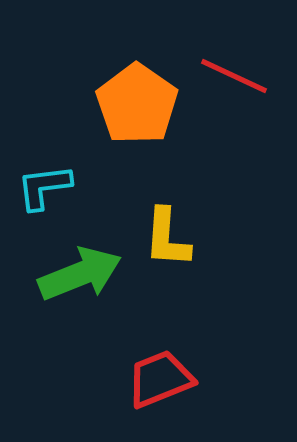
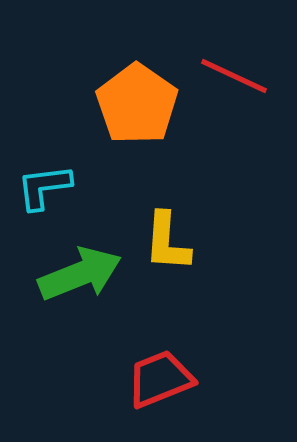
yellow L-shape: moved 4 px down
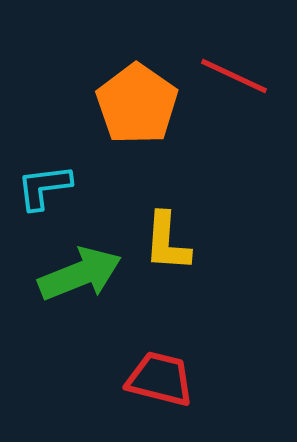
red trapezoid: rotated 36 degrees clockwise
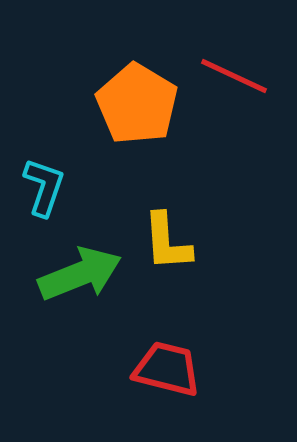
orange pentagon: rotated 4 degrees counterclockwise
cyan L-shape: rotated 116 degrees clockwise
yellow L-shape: rotated 8 degrees counterclockwise
red trapezoid: moved 7 px right, 10 px up
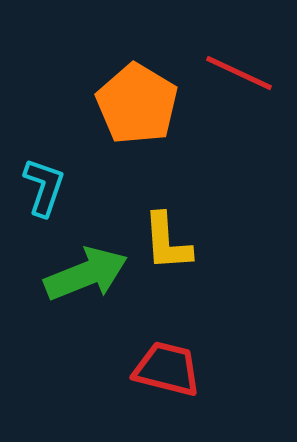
red line: moved 5 px right, 3 px up
green arrow: moved 6 px right
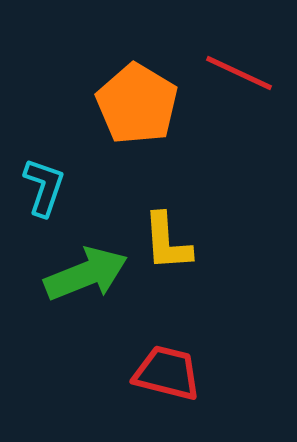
red trapezoid: moved 4 px down
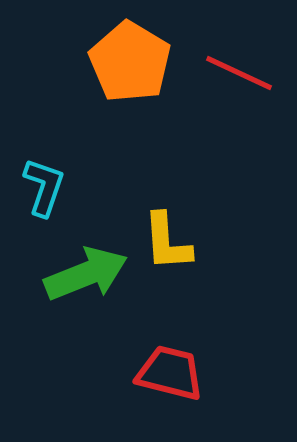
orange pentagon: moved 7 px left, 42 px up
red trapezoid: moved 3 px right
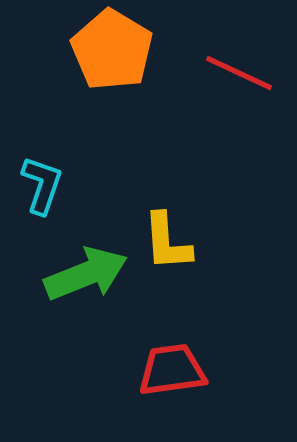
orange pentagon: moved 18 px left, 12 px up
cyan L-shape: moved 2 px left, 2 px up
red trapezoid: moved 2 px right, 3 px up; rotated 22 degrees counterclockwise
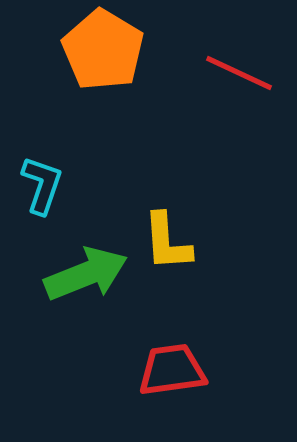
orange pentagon: moved 9 px left
